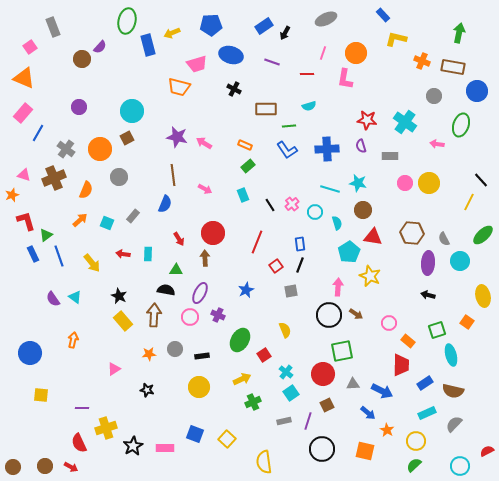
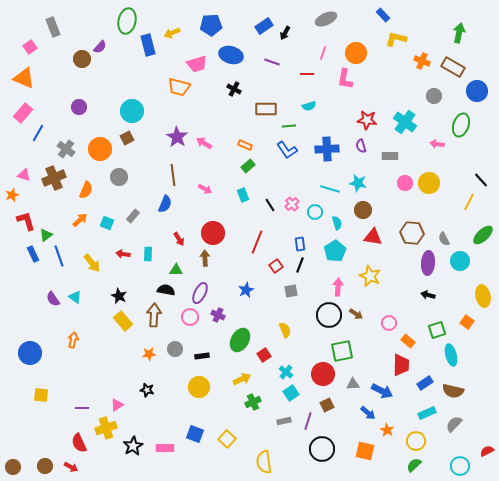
brown rectangle at (453, 67): rotated 20 degrees clockwise
purple star at (177, 137): rotated 20 degrees clockwise
cyan pentagon at (349, 252): moved 14 px left, 1 px up
pink triangle at (114, 369): moved 3 px right, 36 px down
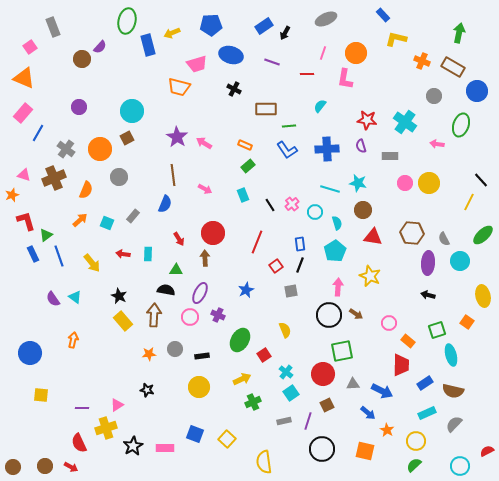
cyan semicircle at (309, 106): moved 11 px right; rotated 144 degrees clockwise
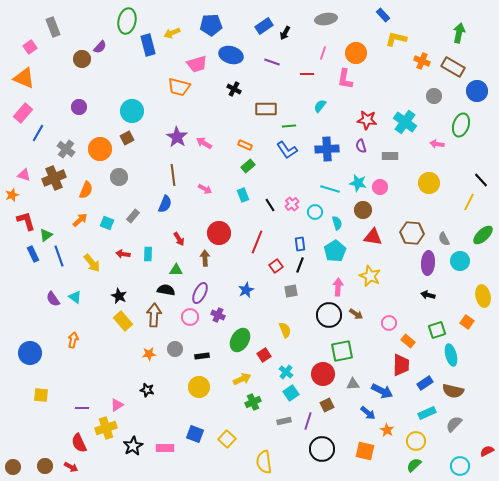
gray ellipse at (326, 19): rotated 15 degrees clockwise
pink circle at (405, 183): moved 25 px left, 4 px down
red circle at (213, 233): moved 6 px right
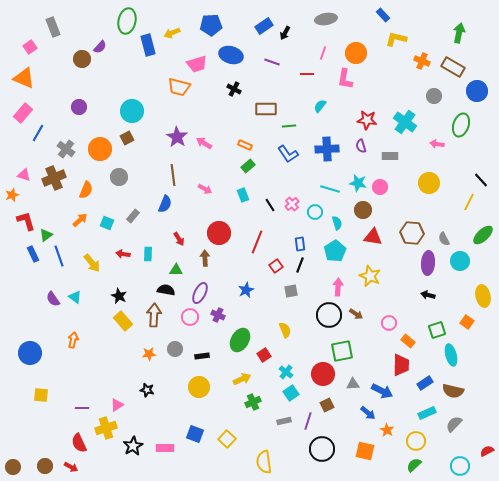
blue L-shape at (287, 150): moved 1 px right, 4 px down
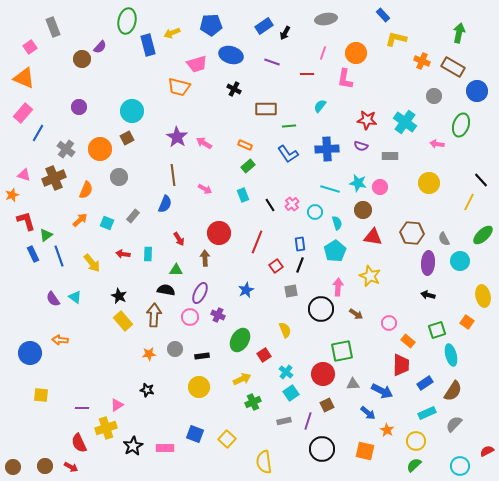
purple semicircle at (361, 146): rotated 56 degrees counterclockwise
black circle at (329, 315): moved 8 px left, 6 px up
orange arrow at (73, 340): moved 13 px left; rotated 98 degrees counterclockwise
brown semicircle at (453, 391): rotated 70 degrees counterclockwise
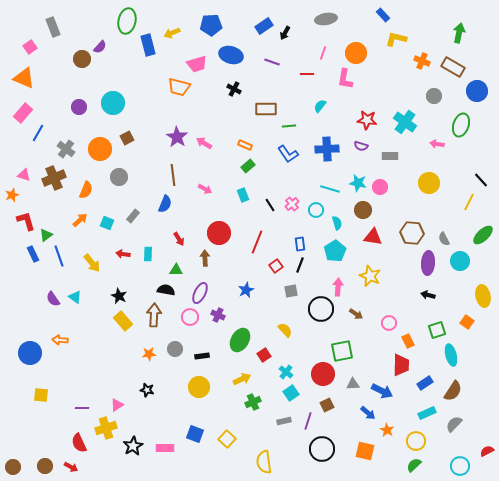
cyan circle at (132, 111): moved 19 px left, 8 px up
cyan circle at (315, 212): moved 1 px right, 2 px up
yellow semicircle at (285, 330): rotated 21 degrees counterclockwise
orange rectangle at (408, 341): rotated 24 degrees clockwise
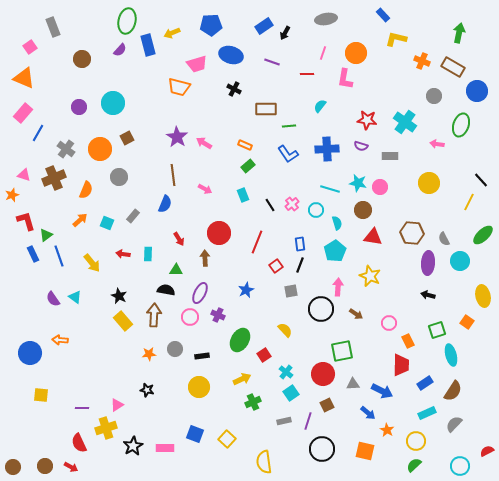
purple semicircle at (100, 47): moved 20 px right, 3 px down
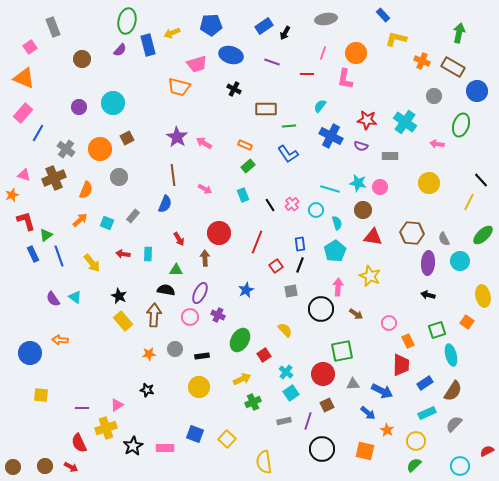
blue cross at (327, 149): moved 4 px right, 13 px up; rotated 30 degrees clockwise
